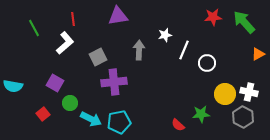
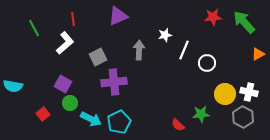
purple triangle: rotated 15 degrees counterclockwise
purple square: moved 8 px right, 1 px down
cyan pentagon: rotated 15 degrees counterclockwise
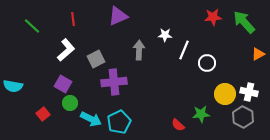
green line: moved 2 px left, 2 px up; rotated 18 degrees counterclockwise
white star: rotated 16 degrees clockwise
white L-shape: moved 1 px right, 7 px down
gray square: moved 2 px left, 2 px down
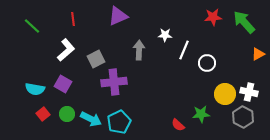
cyan semicircle: moved 22 px right, 3 px down
green circle: moved 3 px left, 11 px down
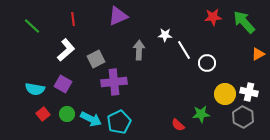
white line: rotated 54 degrees counterclockwise
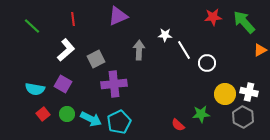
orange triangle: moved 2 px right, 4 px up
purple cross: moved 2 px down
